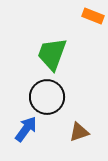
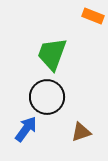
brown triangle: moved 2 px right
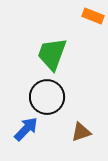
blue arrow: rotated 8 degrees clockwise
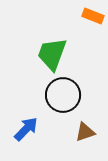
black circle: moved 16 px right, 2 px up
brown triangle: moved 4 px right
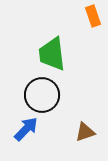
orange rectangle: rotated 50 degrees clockwise
green trapezoid: rotated 27 degrees counterclockwise
black circle: moved 21 px left
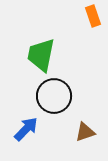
green trapezoid: moved 11 px left, 1 px down; rotated 18 degrees clockwise
black circle: moved 12 px right, 1 px down
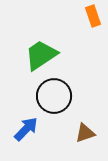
green trapezoid: rotated 45 degrees clockwise
brown triangle: moved 1 px down
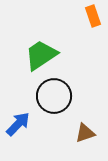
blue arrow: moved 8 px left, 5 px up
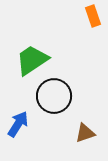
green trapezoid: moved 9 px left, 5 px down
blue arrow: rotated 12 degrees counterclockwise
